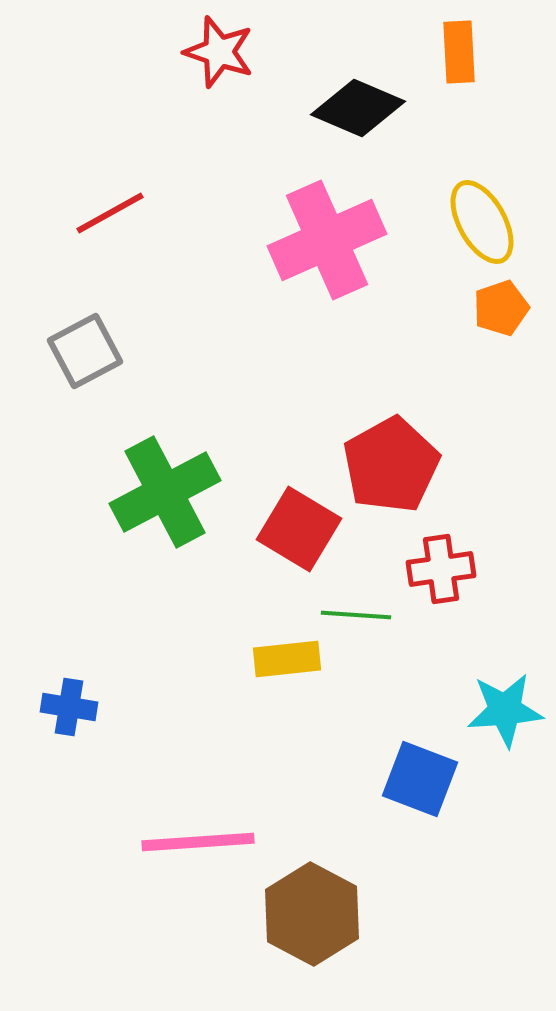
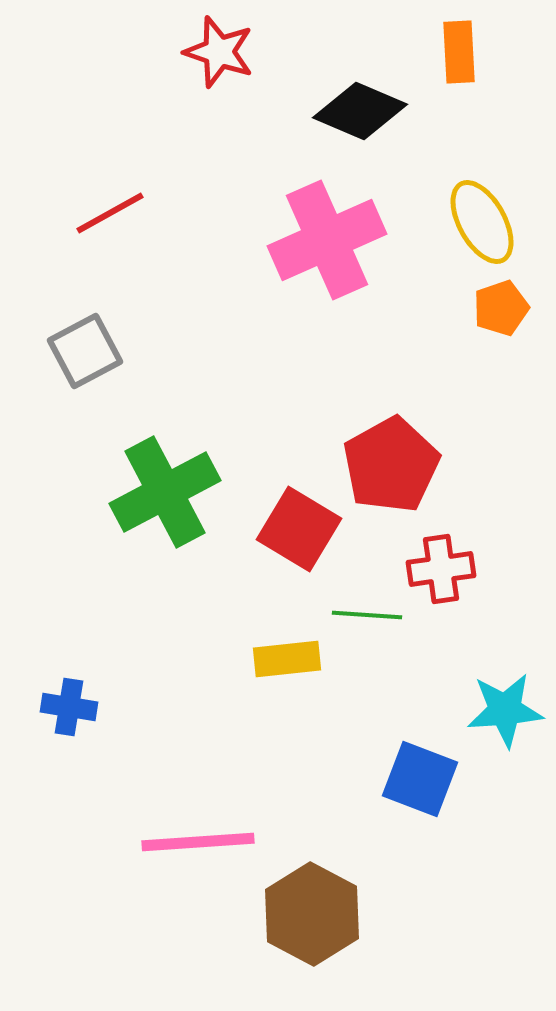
black diamond: moved 2 px right, 3 px down
green line: moved 11 px right
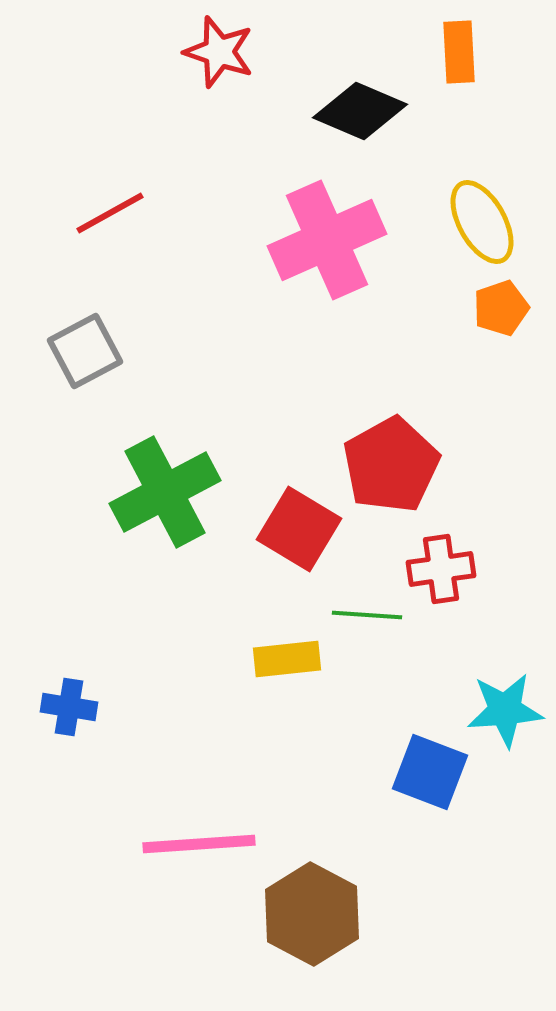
blue square: moved 10 px right, 7 px up
pink line: moved 1 px right, 2 px down
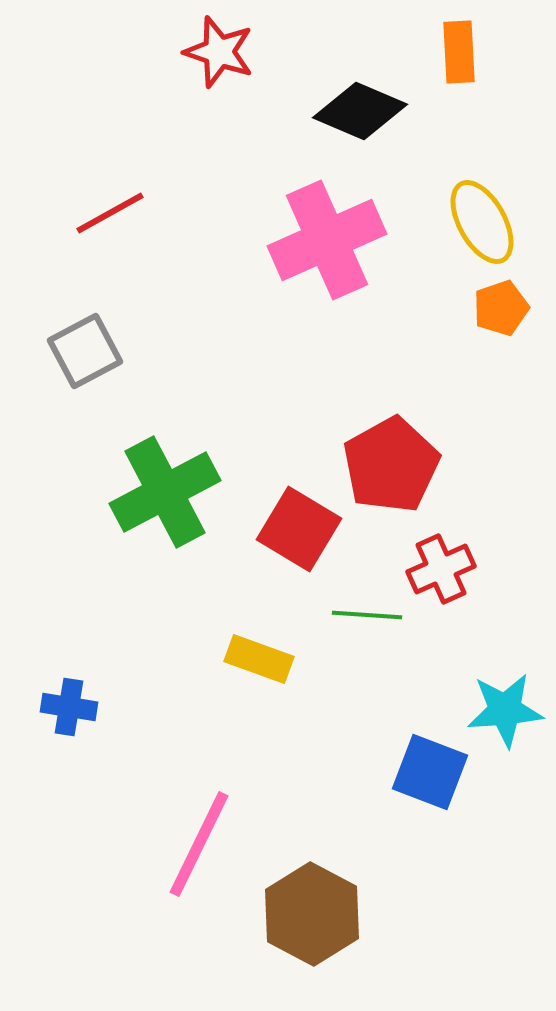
red cross: rotated 16 degrees counterclockwise
yellow rectangle: moved 28 px left; rotated 26 degrees clockwise
pink line: rotated 60 degrees counterclockwise
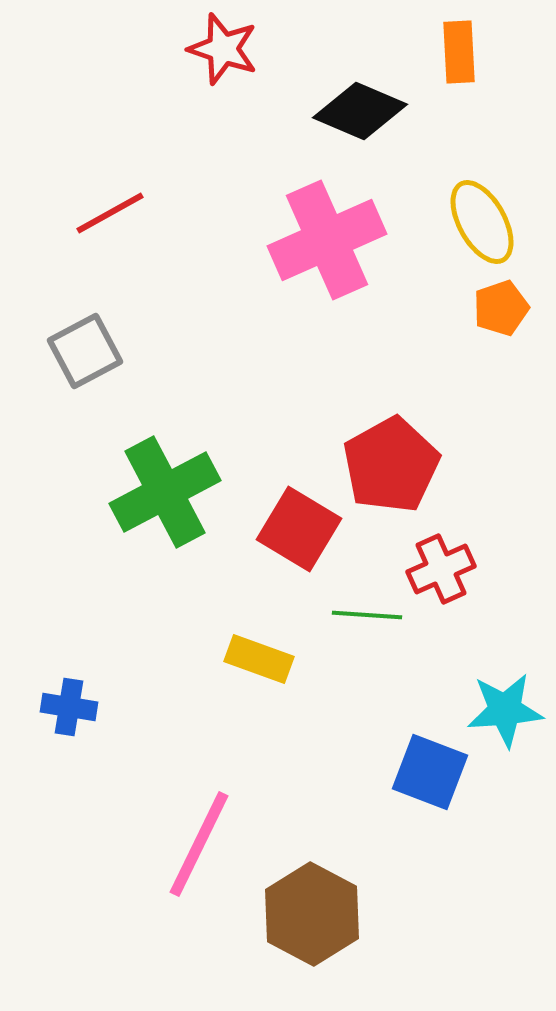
red star: moved 4 px right, 3 px up
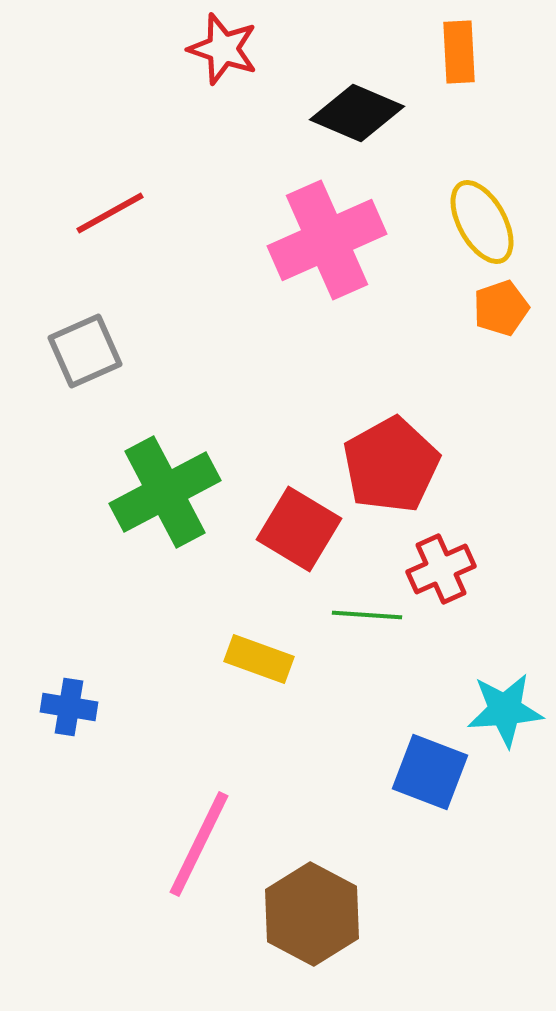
black diamond: moved 3 px left, 2 px down
gray square: rotated 4 degrees clockwise
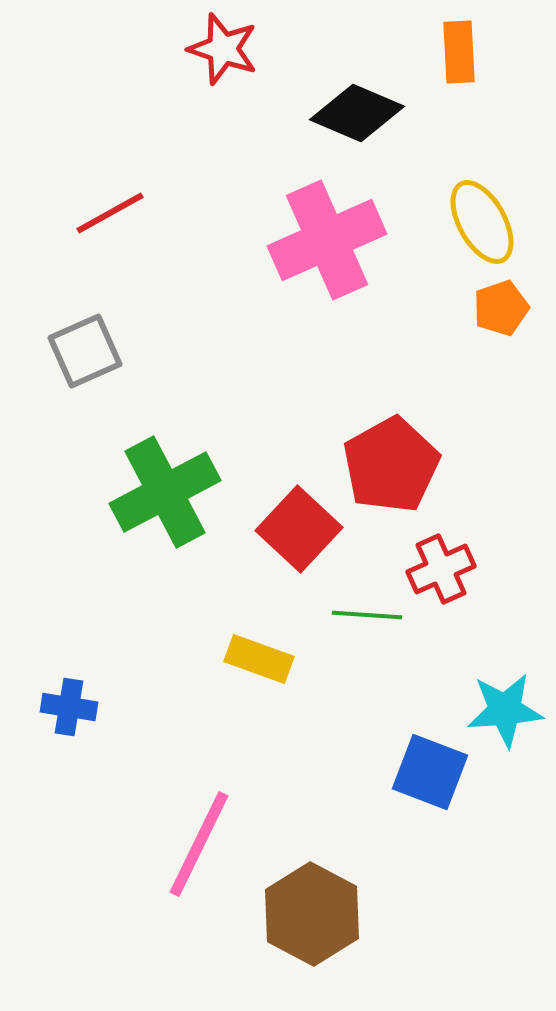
red square: rotated 12 degrees clockwise
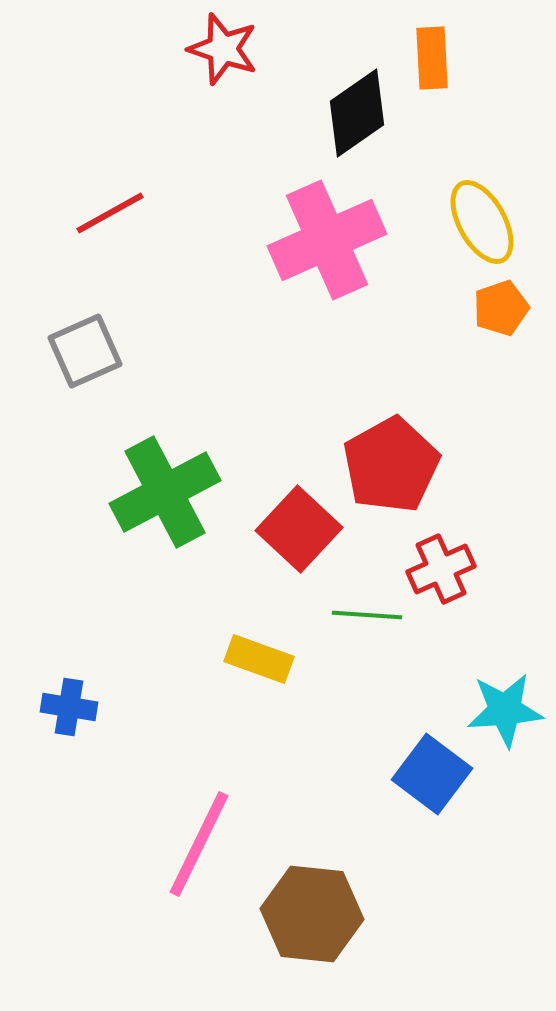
orange rectangle: moved 27 px left, 6 px down
black diamond: rotated 58 degrees counterclockwise
blue square: moved 2 px right, 2 px down; rotated 16 degrees clockwise
brown hexagon: rotated 22 degrees counterclockwise
